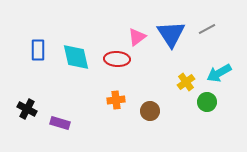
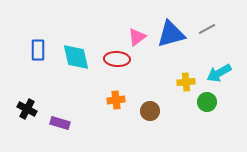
blue triangle: rotated 48 degrees clockwise
yellow cross: rotated 30 degrees clockwise
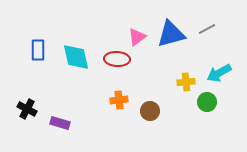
orange cross: moved 3 px right
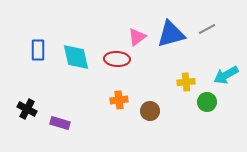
cyan arrow: moved 7 px right, 2 px down
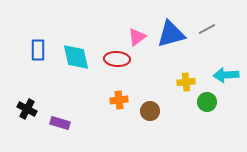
cyan arrow: rotated 25 degrees clockwise
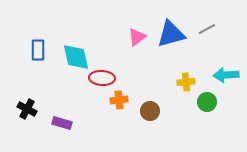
red ellipse: moved 15 px left, 19 px down
purple rectangle: moved 2 px right
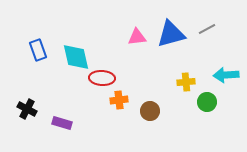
pink triangle: rotated 30 degrees clockwise
blue rectangle: rotated 20 degrees counterclockwise
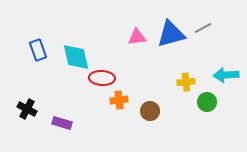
gray line: moved 4 px left, 1 px up
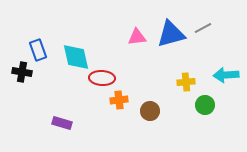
green circle: moved 2 px left, 3 px down
black cross: moved 5 px left, 37 px up; rotated 18 degrees counterclockwise
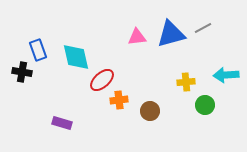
red ellipse: moved 2 px down; rotated 45 degrees counterclockwise
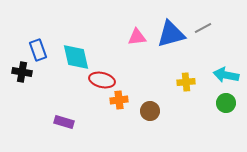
cyan arrow: rotated 15 degrees clockwise
red ellipse: rotated 55 degrees clockwise
green circle: moved 21 px right, 2 px up
purple rectangle: moved 2 px right, 1 px up
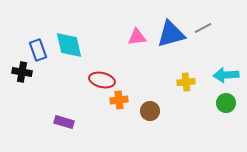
cyan diamond: moved 7 px left, 12 px up
cyan arrow: rotated 15 degrees counterclockwise
